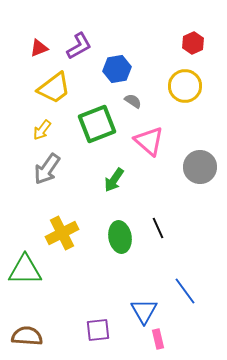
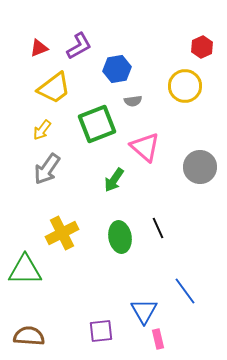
red hexagon: moved 9 px right, 4 px down
gray semicircle: rotated 138 degrees clockwise
pink triangle: moved 4 px left, 6 px down
purple square: moved 3 px right, 1 px down
brown semicircle: moved 2 px right
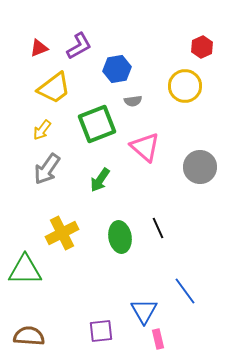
green arrow: moved 14 px left
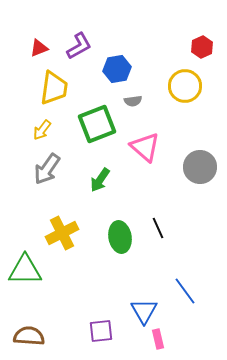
yellow trapezoid: rotated 45 degrees counterclockwise
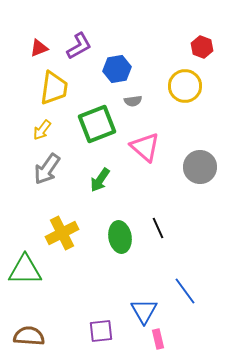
red hexagon: rotated 15 degrees counterclockwise
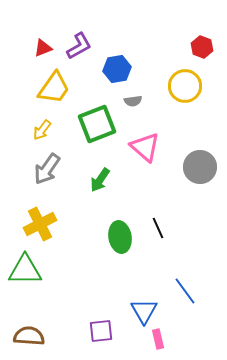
red triangle: moved 4 px right
yellow trapezoid: rotated 27 degrees clockwise
yellow cross: moved 22 px left, 9 px up
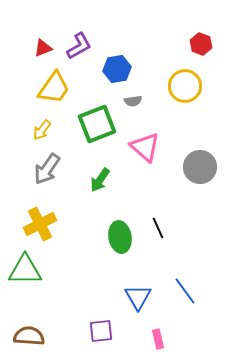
red hexagon: moved 1 px left, 3 px up
blue triangle: moved 6 px left, 14 px up
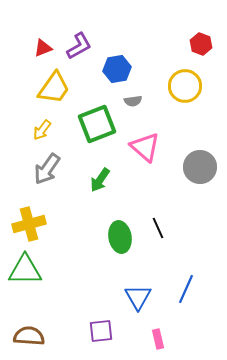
yellow cross: moved 11 px left; rotated 12 degrees clockwise
blue line: moved 1 px right, 2 px up; rotated 60 degrees clockwise
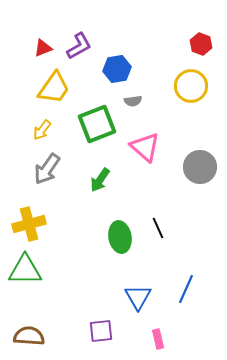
yellow circle: moved 6 px right
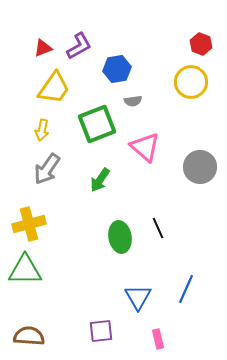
yellow circle: moved 4 px up
yellow arrow: rotated 25 degrees counterclockwise
